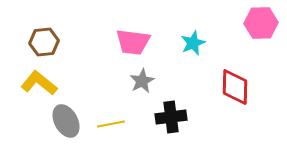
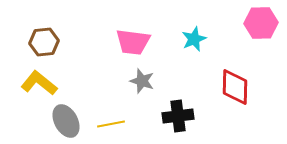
cyan star: moved 1 px right, 4 px up
gray star: rotated 25 degrees counterclockwise
black cross: moved 7 px right, 1 px up
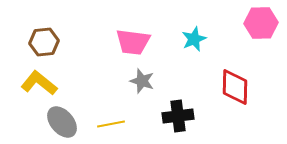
gray ellipse: moved 4 px left, 1 px down; rotated 12 degrees counterclockwise
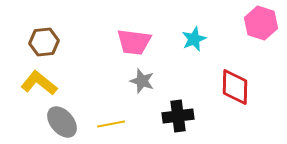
pink hexagon: rotated 20 degrees clockwise
pink trapezoid: moved 1 px right
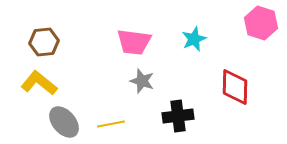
gray ellipse: moved 2 px right
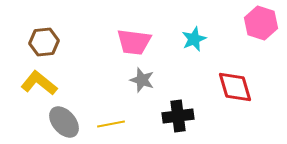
gray star: moved 1 px up
red diamond: rotated 18 degrees counterclockwise
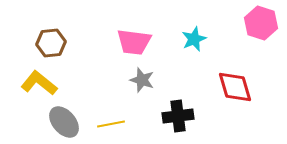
brown hexagon: moved 7 px right, 1 px down
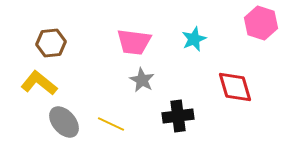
gray star: rotated 10 degrees clockwise
yellow line: rotated 36 degrees clockwise
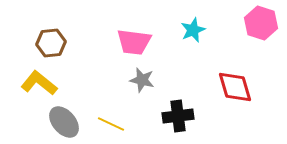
cyan star: moved 1 px left, 9 px up
gray star: rotated 15 degrees counterclockwise
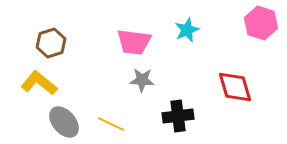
cyan star: moved 6 px left
brown hexagon: rotated 12 degrees counterclockwise
gray star: rotated 10 degrees counterclockwise
